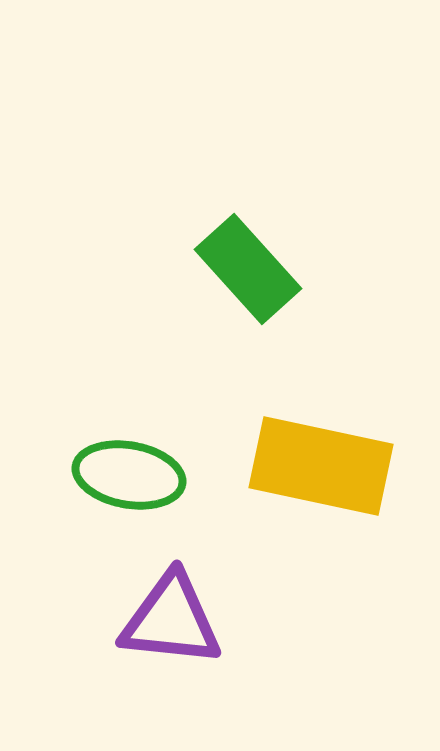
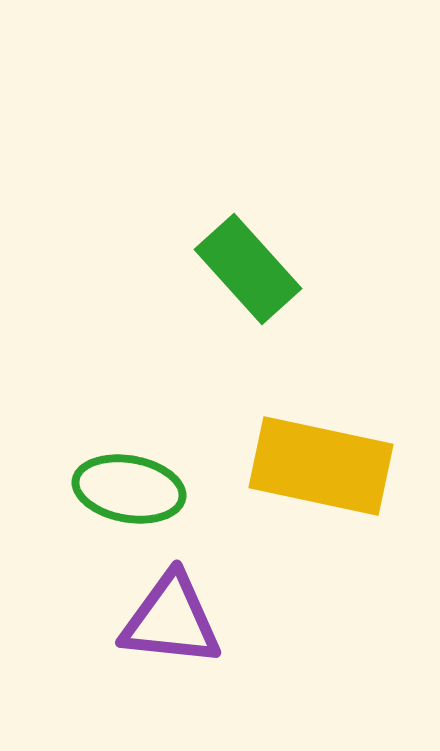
green ellipse: moved 14 px down
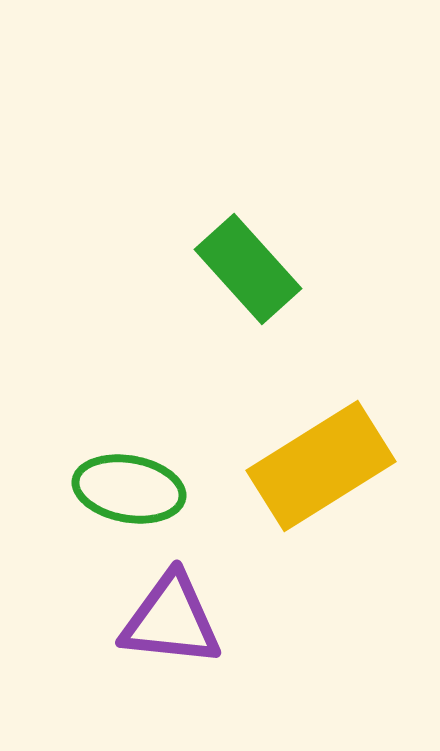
yellow rectangle: rotated 44 degrees counterclockwise
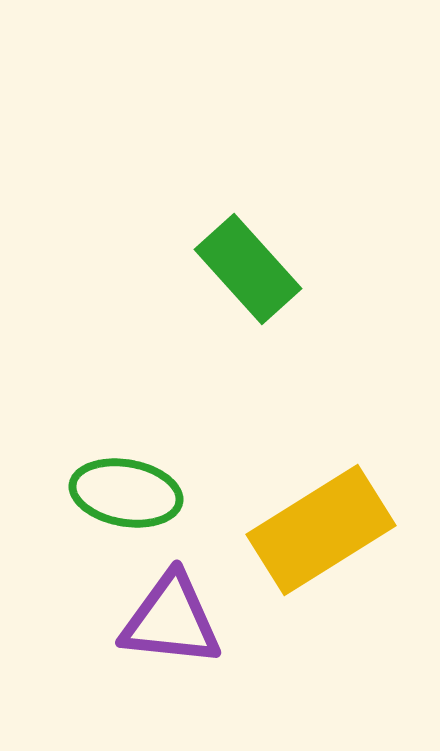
yellow rectangle: moved 64 px down
green ellipse: moved 3 px left, 4 px down
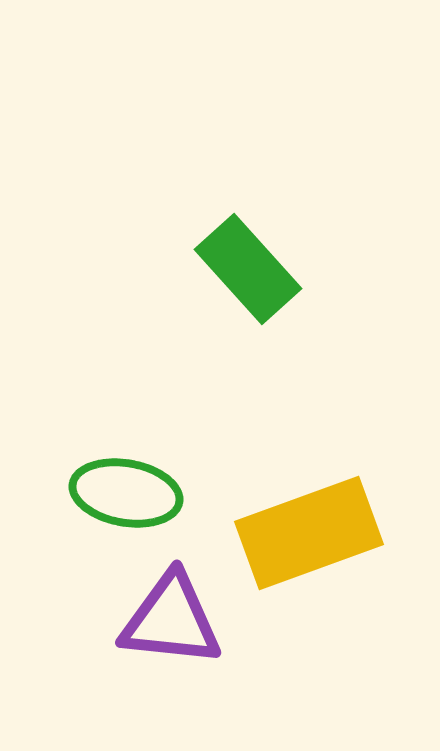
yellow rectangle: moved 12 px left, 3 px down; rotated 12 degrees clockwise
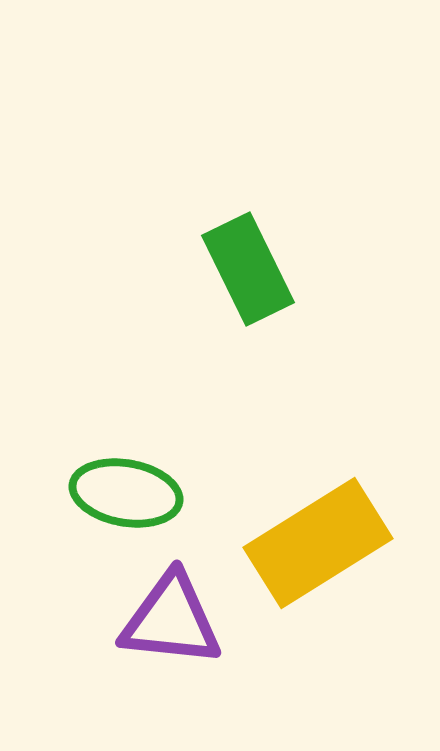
green rectangle: rotated 16 degrees clockwise
yellow rectangle: moved 9 px right, 10 px down; rotated 12 degrees counterclockwise
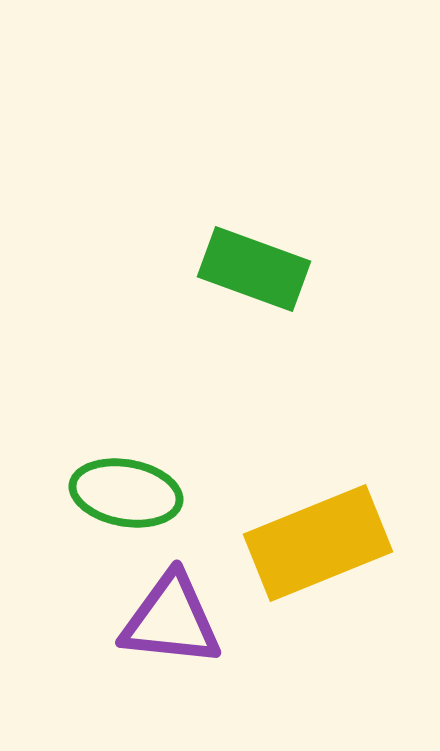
green rectangle: moved 6 px right; rotated 44 degrees counterclockwise
yellow rectangle: rotated 10 degrees clockwise
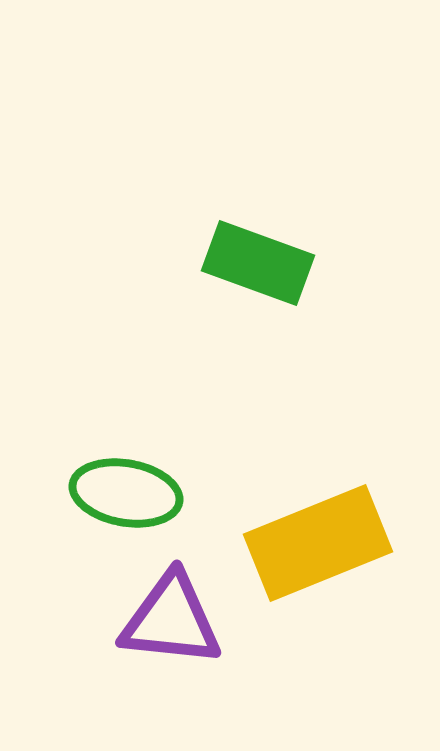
green rectangle: moved 4 px right, 6 px up
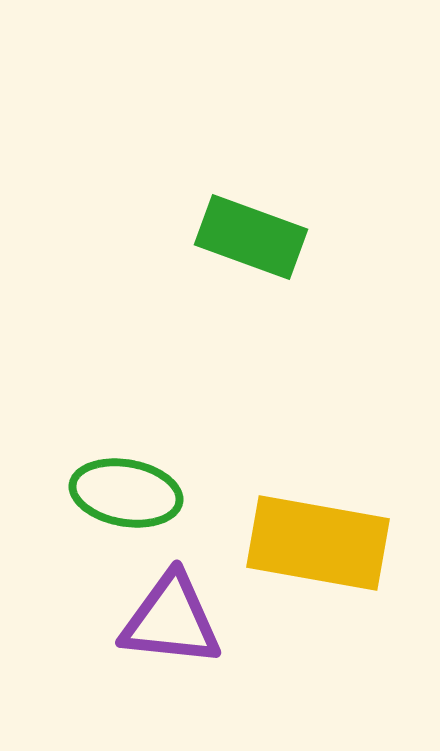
green rectangle: moved 7 px left, 26 px up
yellow rectangle: rotated 32 degrees clockwise
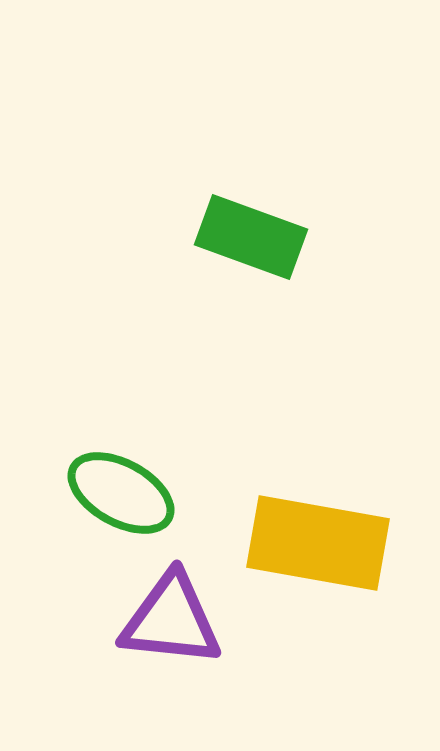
green ellipse: moved 5 px left; rotated 19 degrees clockwise
